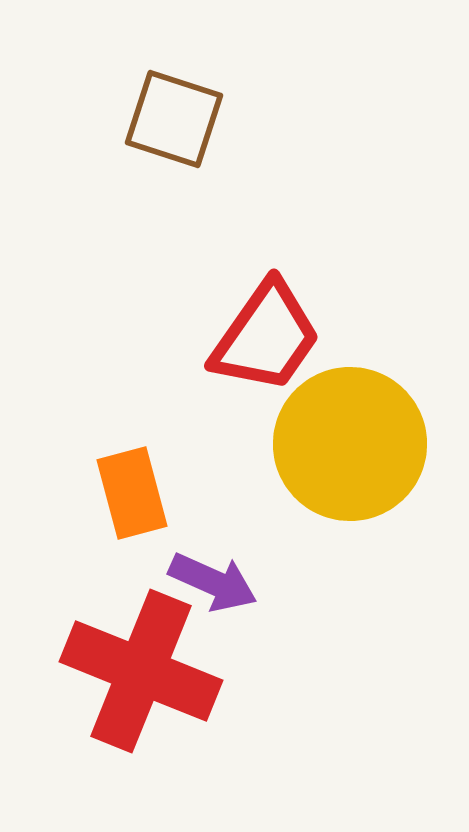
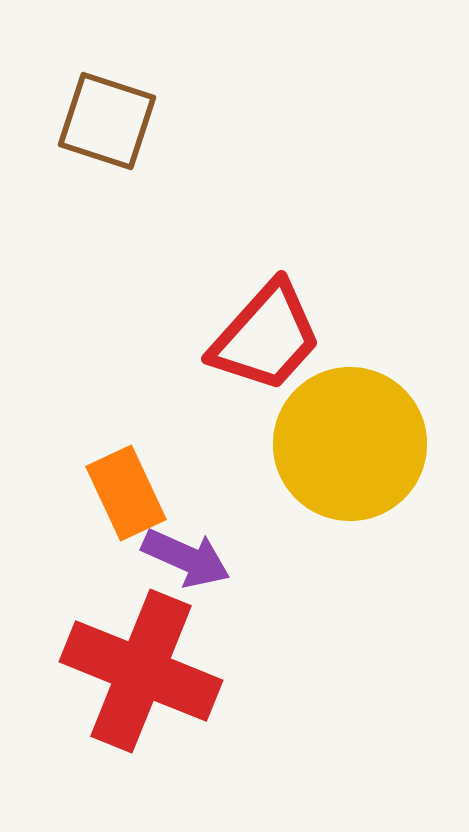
brown square: moved 67 px left, 2 px down
red trapezoid: rotated 7 degrees clockwise
orange rectangle: moved 6 px left; rotated 10 degrees counterclockwise
purple arrow: moved 27 px left, 24 px up
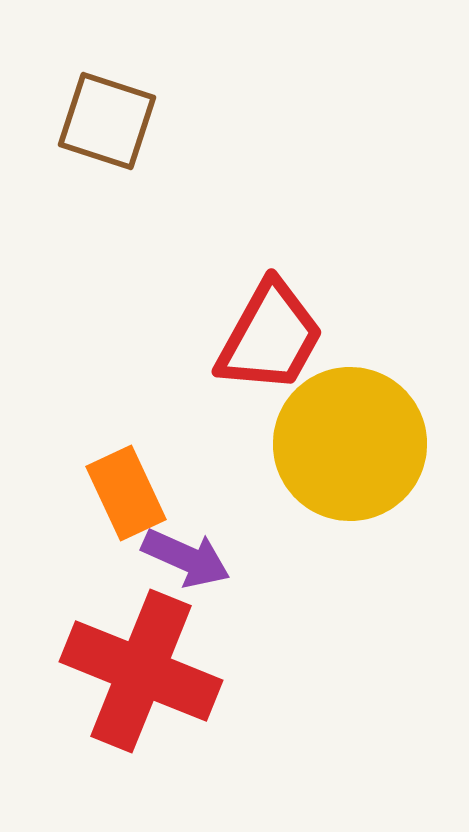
red trapezoid: moved 4 px right; rotated 13 degrees counterclockwise
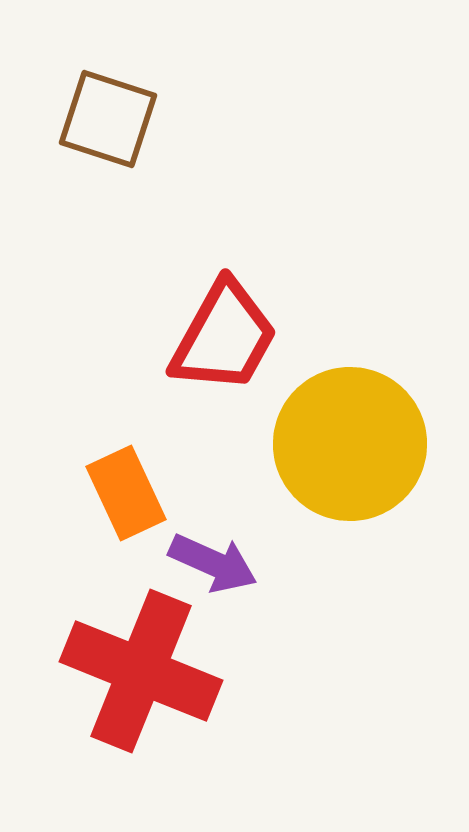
brown square: moved 1 px right, 2 px up
red trapezoid: moved 46 px left
purple arrow: moved 27 px right, 5 px down
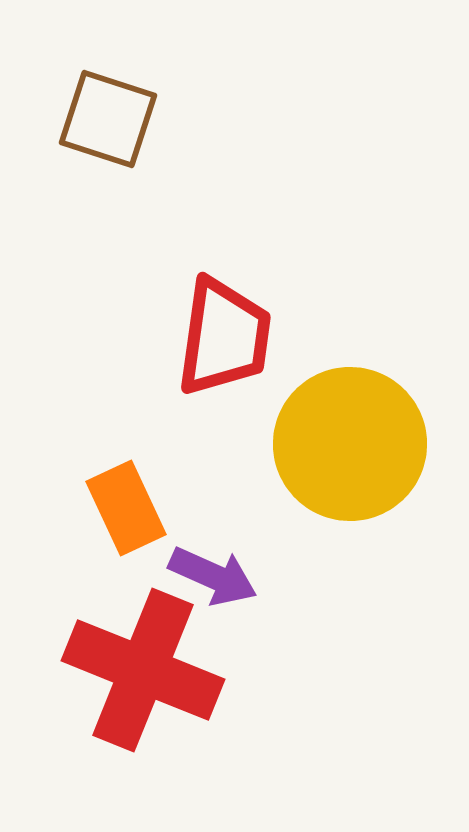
red trapezoid: rotated 21 degrees counterclockwise
orange rectangle: moved 15 px down
purple arrow: moved 13 px down
red cross: moved 2 px right, 1 px up
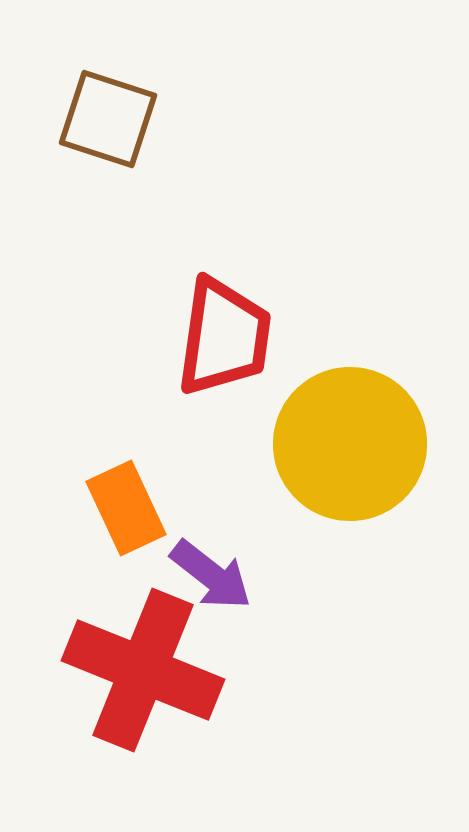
purple arrow: moved 2 px left, 1 px up; rotated 14 degrees clockwise
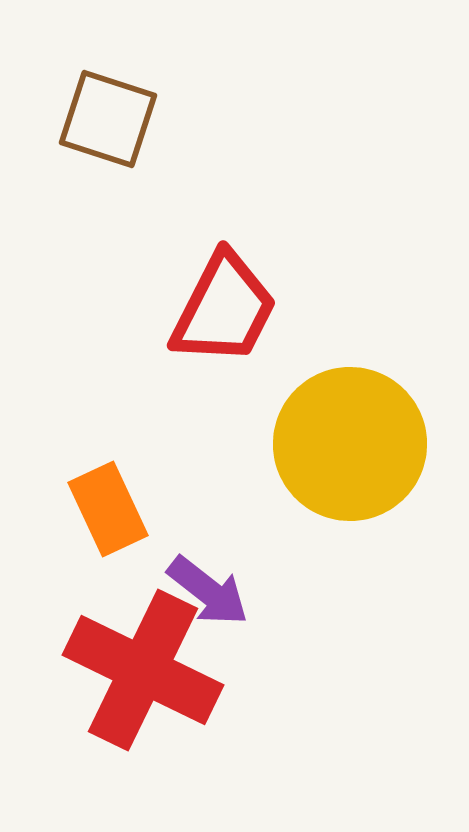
red trapezoid: moved 28 px up; rotated 19 degrees clockwise
orange rectangle: moved 18 px left, 1 px down
purple arrow: moved 3 px left, 16 px down
red cross: rotated 4 degrees clockwise
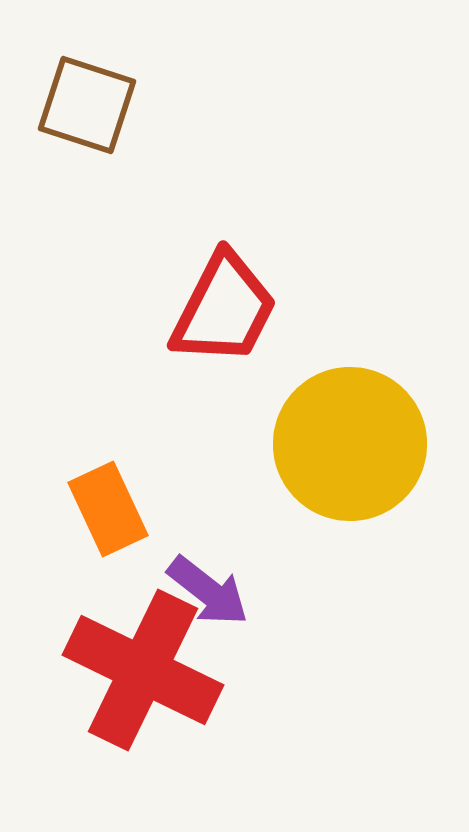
brown square: moved 21 px left, 14 px up
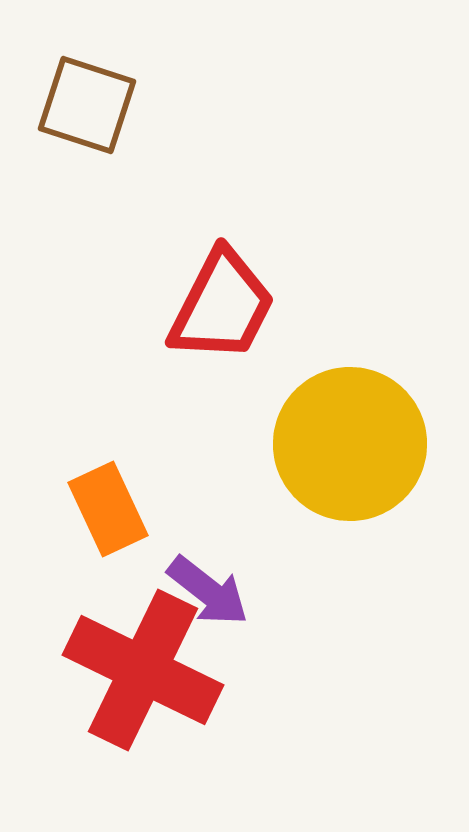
red trapezoid: moved 2 px left, 3 px up
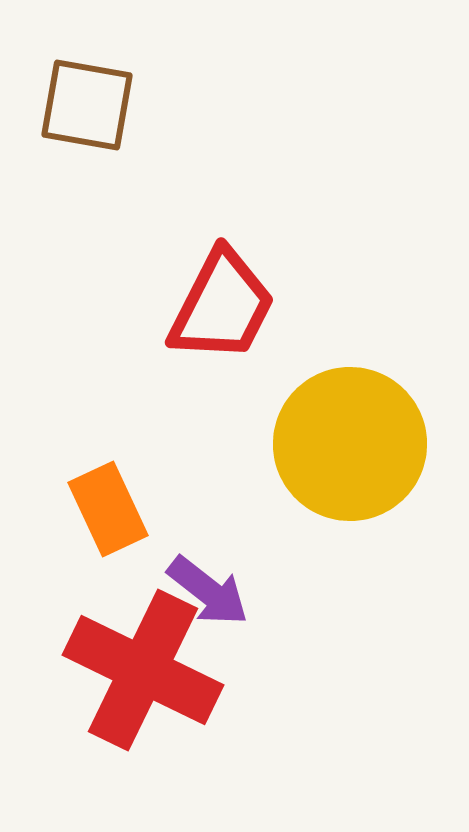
brown square: rotated 8 degrees counterclockwise
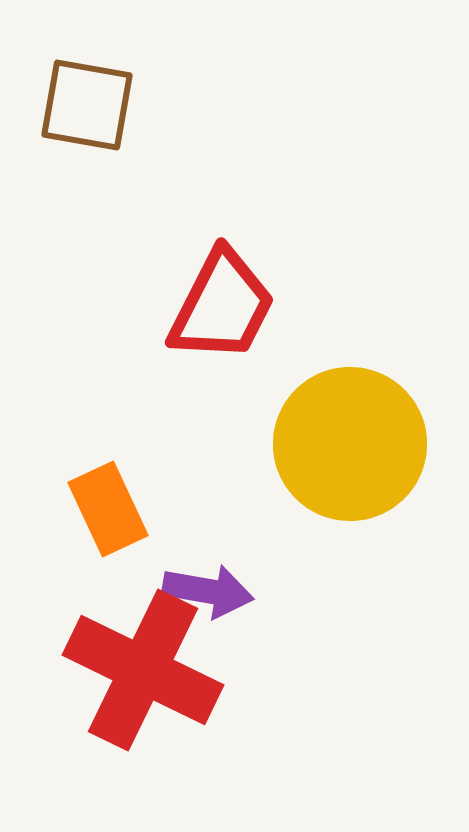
purple arrow: rotated 28 degrees counterclockwise
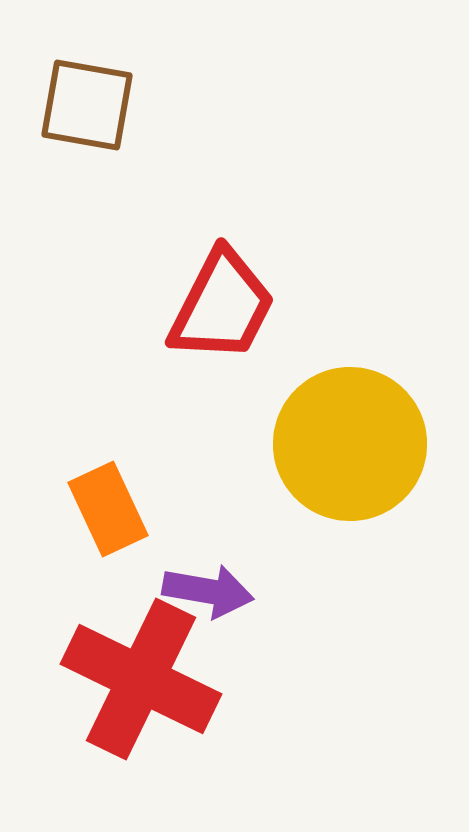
red cross: moved 2 px left, 9 px down
